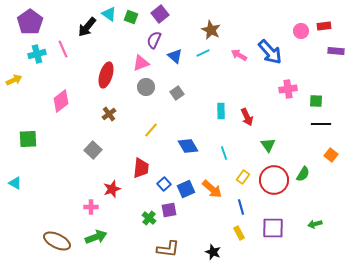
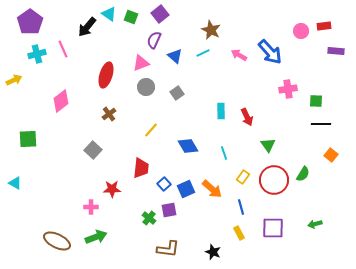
red star at (112, 189): rotated 18 degrees clockwise
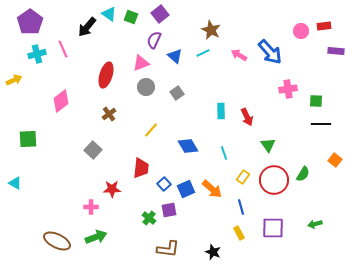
orange square at (331, 155): moved 4 px right, 5 px down
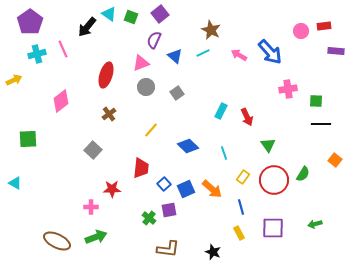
cyan rectangle at (221, 111): rotated 28 degrees clockwise
blue diamond at (188, 146): rotated 15 degrees counterclockwise
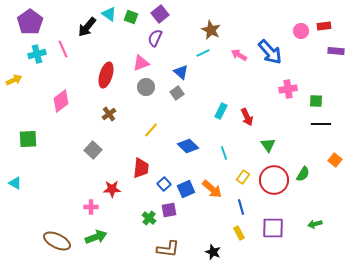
purple semicircle at (154, 40): moved 1 px right, 2 px up
blue triangle at (175, 56): moved 6 px right, 16 px down
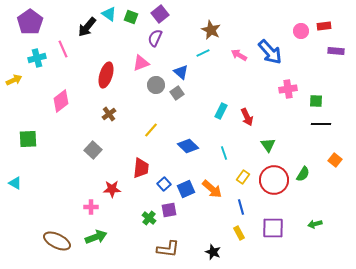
cyan cross at (37, 54): moved 4 px down
gray circle at (146, 87): moved 10 px right, 2 px up
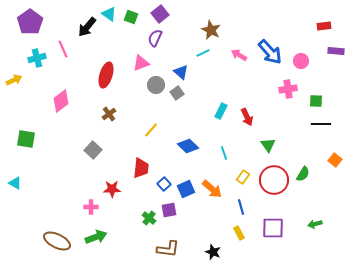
pink circle at (301, 31): moved 30 px down
green square at (28, 139): moved 2 px left; rotated 12 degrees clockwise
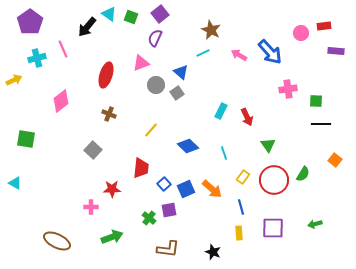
pink circle at (301, 61): moved 28 px up
brown cross at (109, 114): rotated 32 degrees counterclockwise
yellow rectangle at (239, 233): rotated 24 degrees clockwise
green arrow at (96, 237): moved 16 px right
